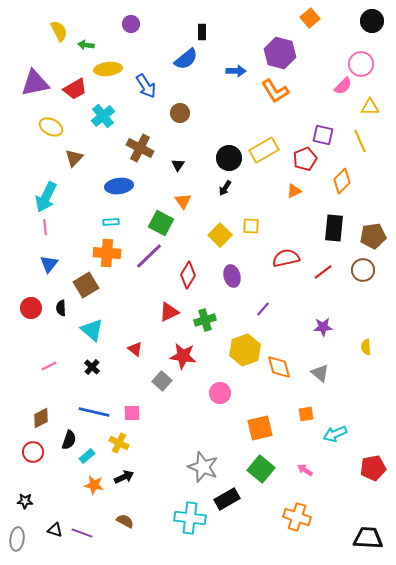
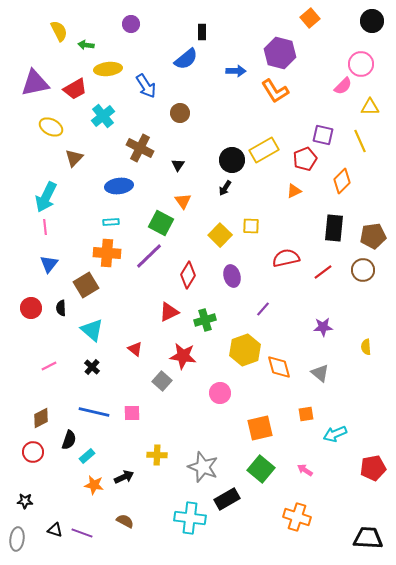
black circle at (229, 158): moved 3 px right, 2 px down
yellow cross at (119, 443): moved 38 px right, 12 px down; rotated 24 degrees counterclockwise
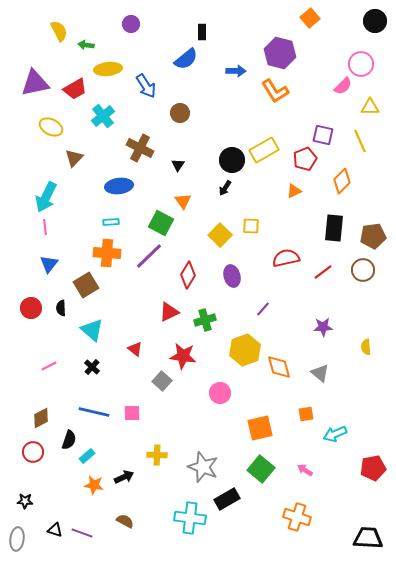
black circle at (372, 21): moved 3 px right
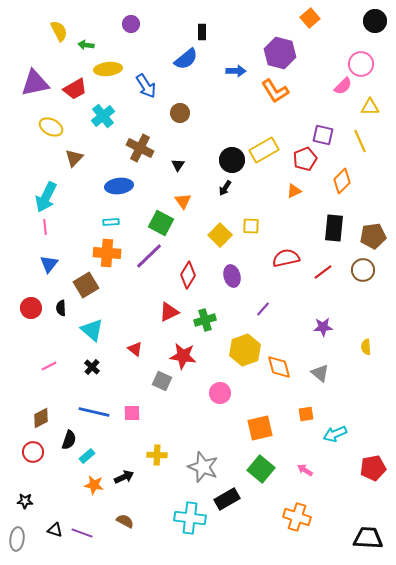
gray square at (162, 381): rotated 18 degrees counterclockwise
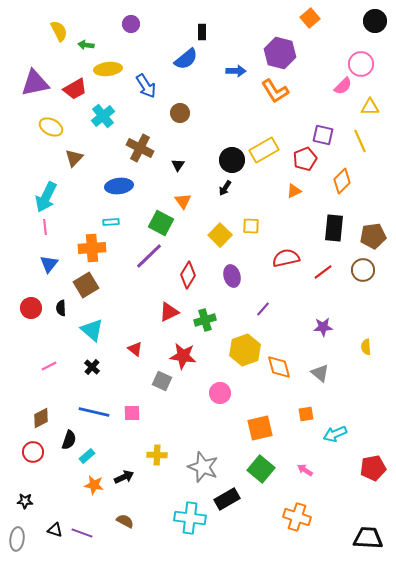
orange cross at (107, 253): moved 15 px left, 5 px up; rotated 8 degrees counterclockwise
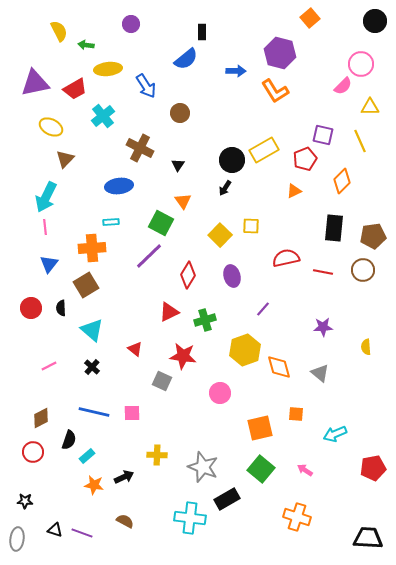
brown triangle at (74, 158): moved 9 px left, 1 px down
red line at (323, 272): rotated 48 degrees clockwise
orange square at (306, 414): moved 10 px left; rotated 14 degrees clockwise
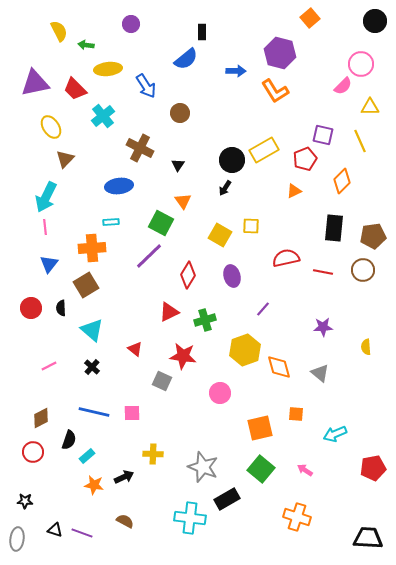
red trapezoid at (75, 89): rotated 75 degrees clockwise
yellow ellipse at (51, 127): rotated 30 degrees clockwise
yellow square at (220, 235): rotated 15 degrees counterclockwise
yellow cross at (157, 455): moved 4 px left, 1 px up
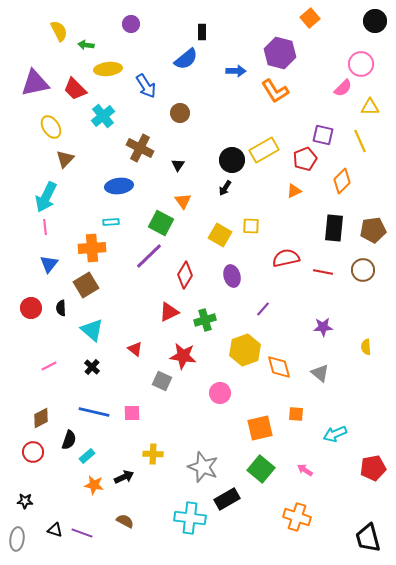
pink semicircle at (343, 86): moved 2 px down
brown pentagon at (373, 236): moved 6 px up
red diamond at (188, 275): moved 3 px left
black trapezoid at (368, 538): rotated 108 degrees counterclockwise
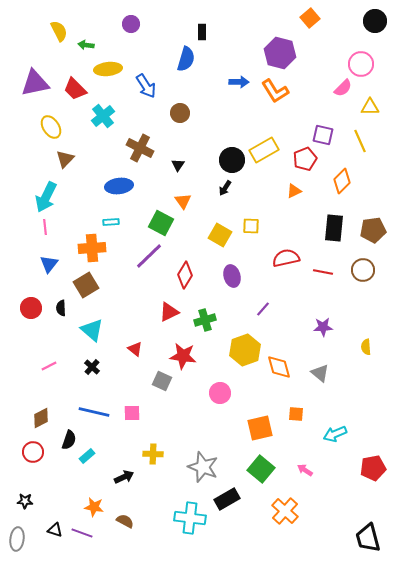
blue semicircle at (186, 59): rotated 35 degrees counterclockwise
blue arrow at (236, 71): moved 3 px right, 11 px down
orange star at (94, 485): moved 22 px down
orange cross at (297, 517): moved 12 px left, 6 px up; rotated 24 degrees clockwise
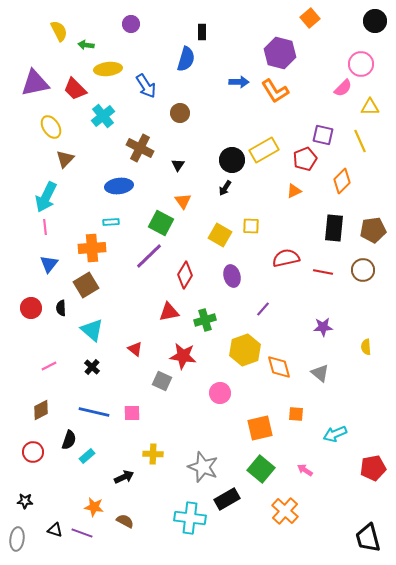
red triangle at (169, 312): rotated 15 degrees clockwise
brown diamond at (41, 418): moved 8 px up
